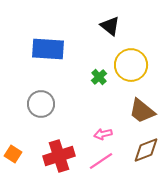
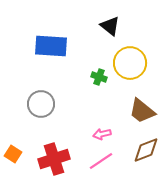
blue rectangle: moved 3 px right, 3 px up
yellow circle: moved 1 px left, 2 px up
green cross: rotated 28 degrees counterclockwise
pink arrow: moved 1 px left
red cross: moved 5 px left, 3 px down
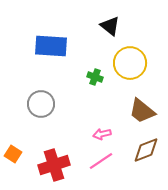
green cross: moved 4 px left
red cross: moved 6 px down
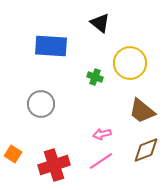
black triangle: moved 10 px left, 3 px up
